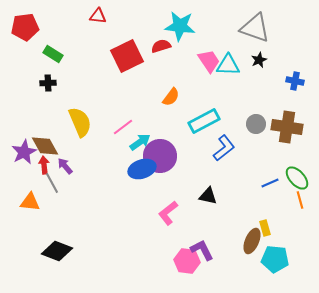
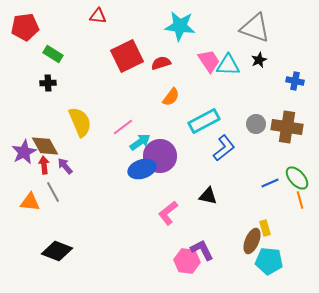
red semicircle: moved 17 px down
gray line: moved 1 px right, 9 px down
cyan pentagon: moved 6 px left, 2 px down
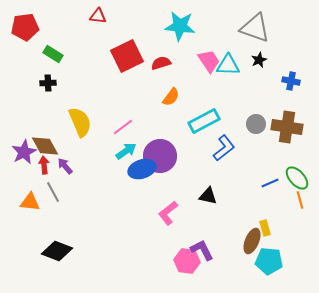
blue cross: moved 4 px left
cyan arrow: moved 14 px left, 9 px down
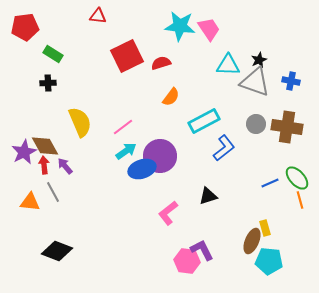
gray triangle: moved 54 px down
pink trapezoid: moved 32 px up
black triangle: rotated 30 degrees counterclockwise
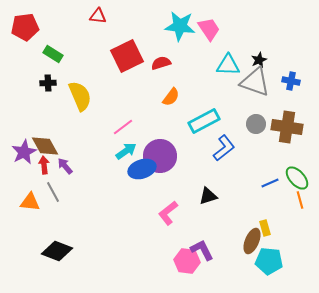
yellow semicircle: moved 26 px up
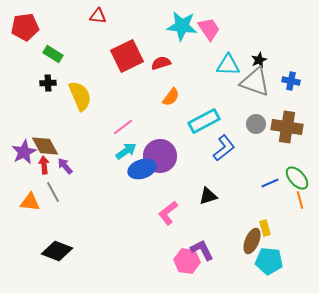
cyan star: moved 2 px right
